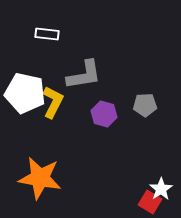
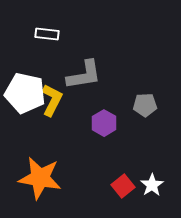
yellow L-shape: moved 1 px left, 2 px up
purple hexagon: moved 9 px down; rotated 15 degrees clockwise
white star: moved 9 px left, 4 px up
red square: moved 27 px left, 16 px up; rotated 20 degrees clockwise
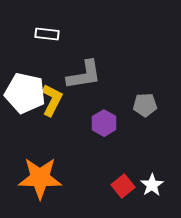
orange star: rotated 9 degrees counterclockwise
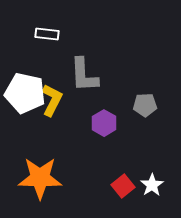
gray L-shape: rotated 96 degrees clockwise
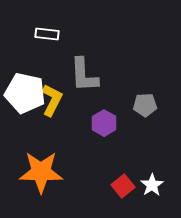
orange star: moved 1 px right, 6 px up
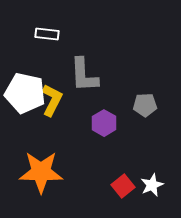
white star: rotated 10 degrees clockwise
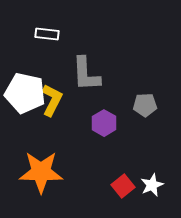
gray L-shape: moved 2 px right, 1 px up
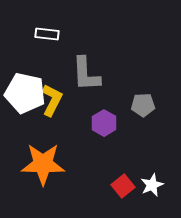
gray pentagon: moved 2 px left
orange star: moved 2 px right, 8 px up
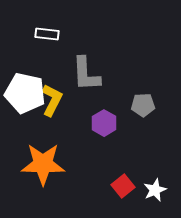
white star: moved 3 px right, 5 px down
